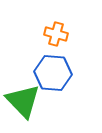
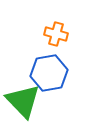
blue hexagon: moved 4 px left; rotated 15 degrees counterclockwise
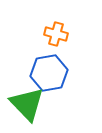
green triangle: moved 4 px right, 3 px down
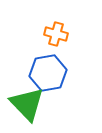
blue hexagon: moved 1 px left
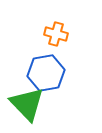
blue hexagon: moved 2 px left
